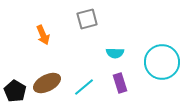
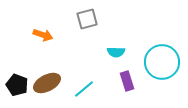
orange arrow: rotated 48 degrees counterclockwise
cyan semicircle: moved 1 px right, 1 px up
purple rectangle: moved 7 px right, 2 px up
cyan line: moved 2 px down
black pentagon: moved 2 px right, 6 px up; rotated 10 degrees counterclockwise
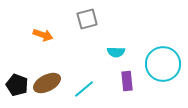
cyan circle: moved 1 px right, 2 px down
purple rectangle: rotated 12 degrees clockwise
